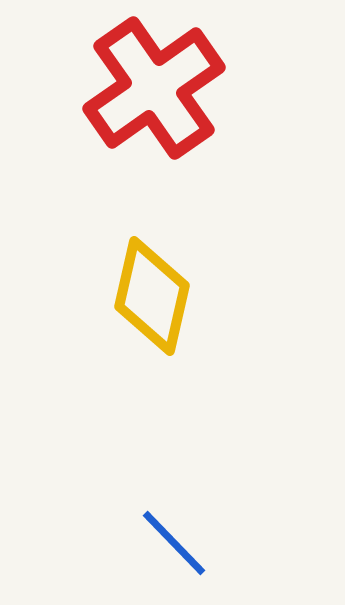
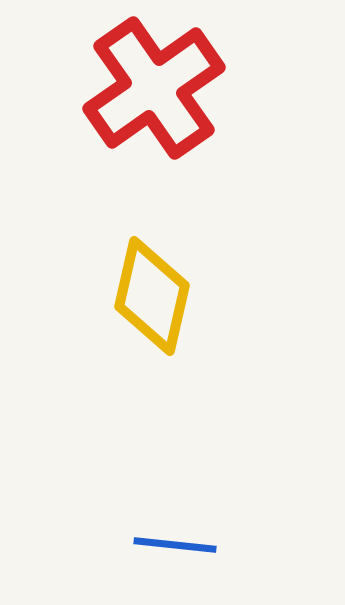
blue line: moved 1 px right, 2 px down; rotated 40 degrees counterclockwise
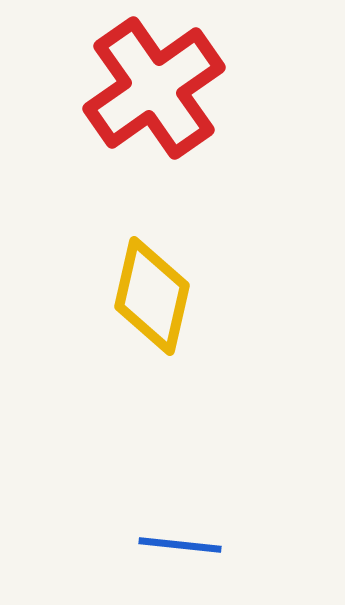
blue line: moved 5 px right
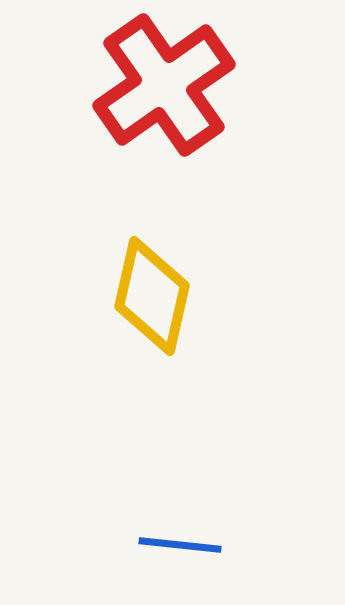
red cross: moved 10 px right, 3 px up
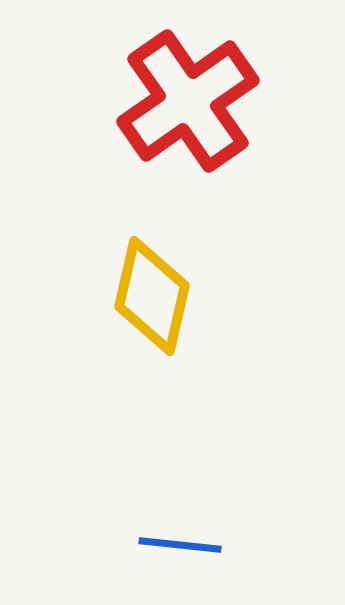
red cross: moved 24 px right, 16 px down
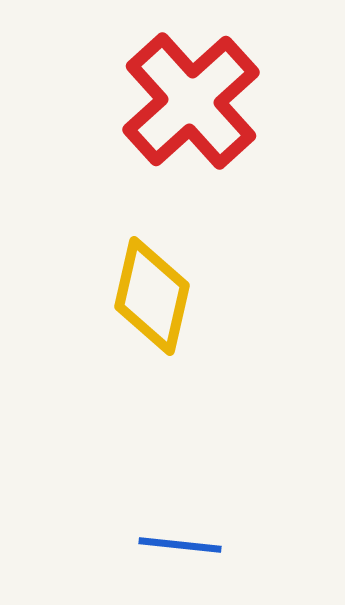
red cross: moved 3 px right; rotated 7 degrees counterclockwise
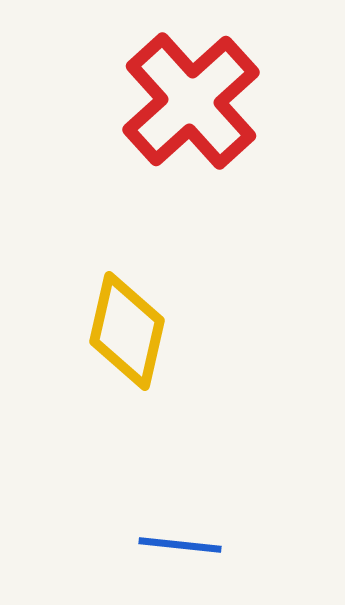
yellow diamond: moved 25 px left, 35 px down
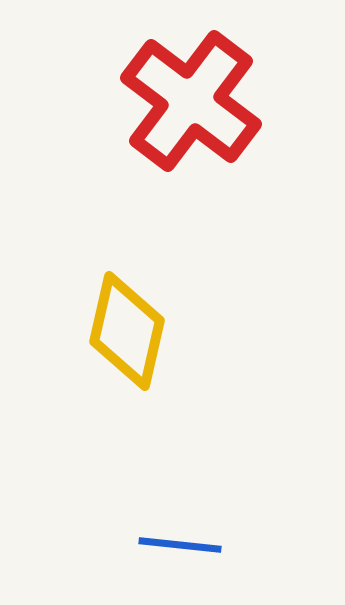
red cross: rotated 11 degrees counterclockwise
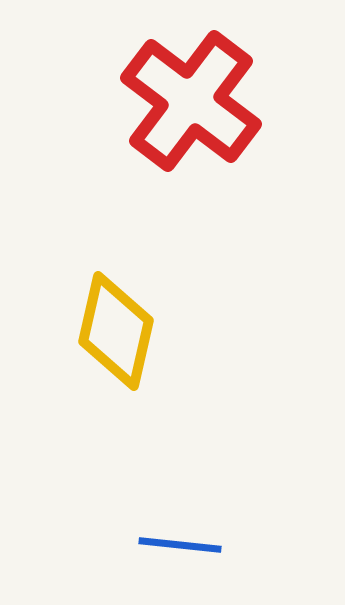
yellow diamond: moved 11 px left
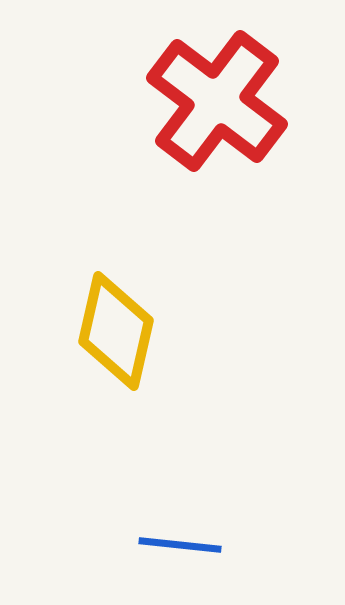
red cross: moved 26 px right
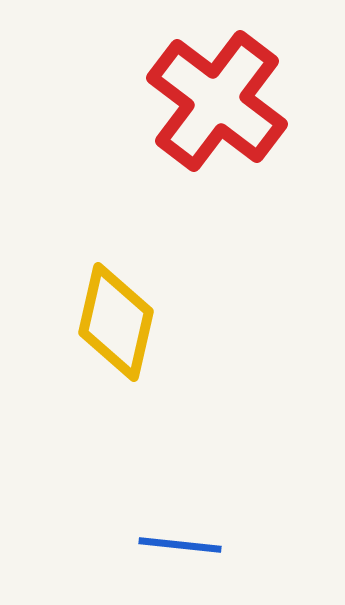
yellow diamond: moved 9 px up
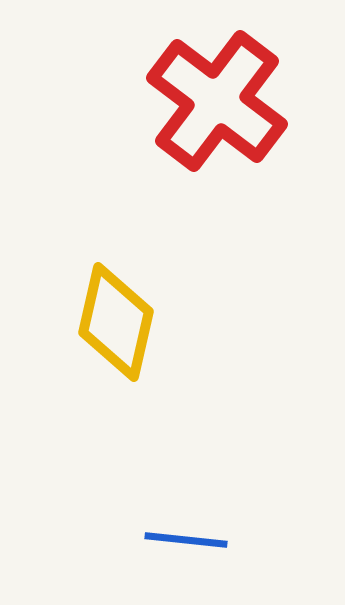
blue line: moved 6 px right, 5 px up
